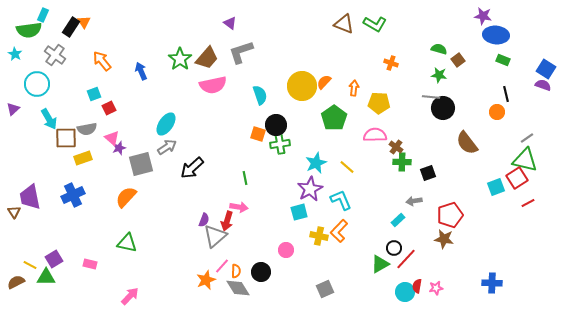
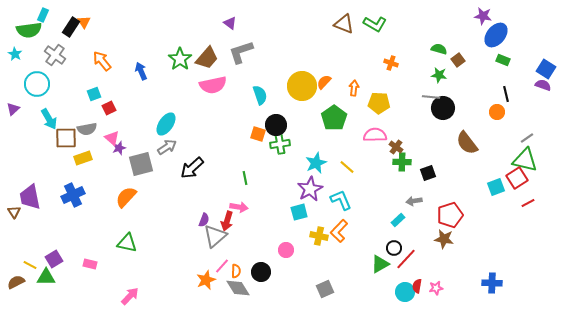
blue ellipse at (496, 35): rotated 55 degrees counterclockwise
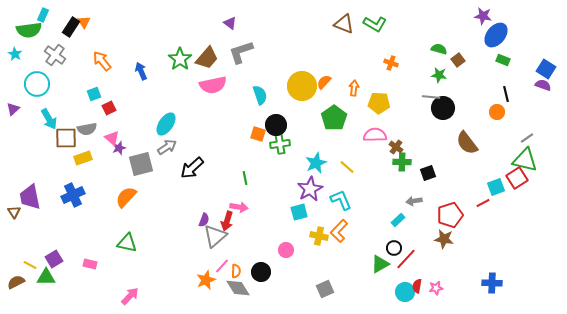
red line at (528, 203): moved 45 px left
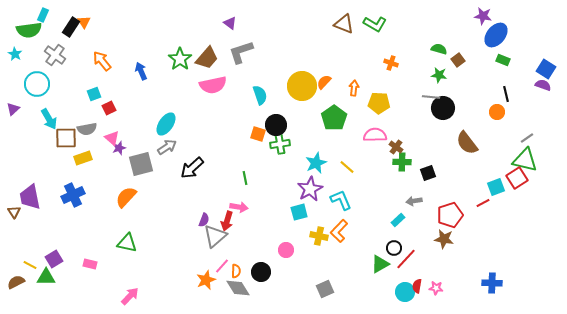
pink star at (436, 288): rotated 16 degrees clockwise
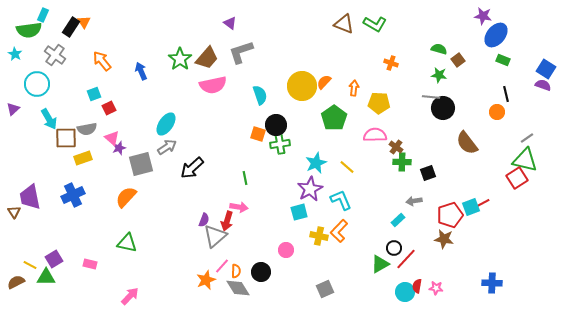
cyan square at (496, 187): moved 25 px left, 20 px down
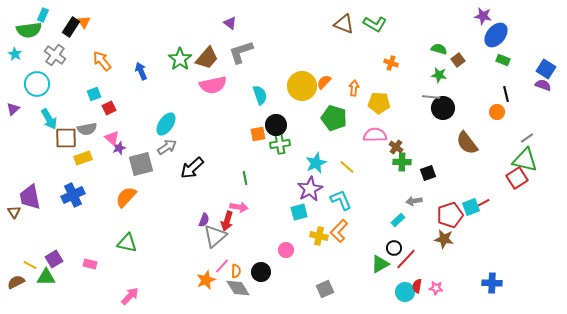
green pentagon at (334, 118): rotated 20 degrees counterclockwise
orange square at (258, 134): rotated 28 degrees counterclockwise
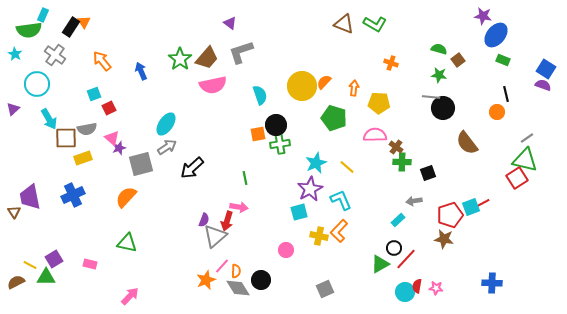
black circle at (261, 272): moved 8 px down
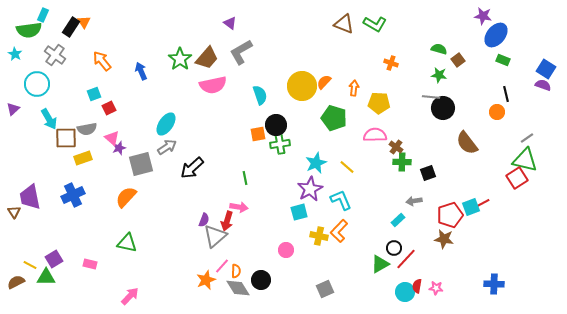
gray L-shape at (241, 52): rotated 12 degrees counterclockwise
blue cross at (492, 283): moved 2 px right, 1 px down
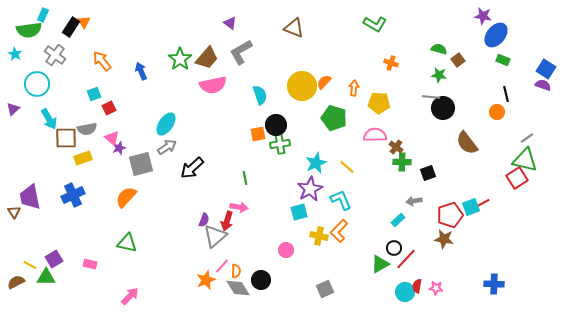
brown triangle at (344, 24): moved 50 px left, 4 px down
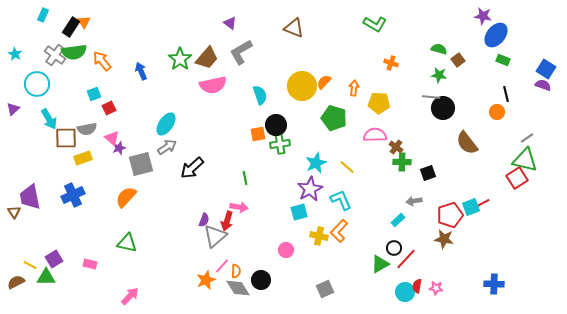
green semicircle at (29, 30): moved 45 px right, 22 px down
